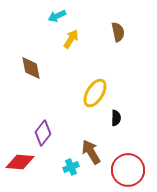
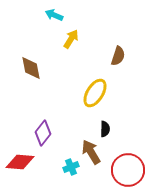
cyan arrow: moved 3 px left, 1 px up; rotated 48 degrees clockwise
brown semicircle: moved 24 px down; rotated 30 degrees clockwise
black semicircle: moved 11 px left, 11 px down
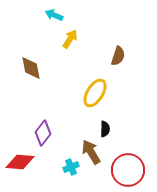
yellow arrow: moved 1 px left
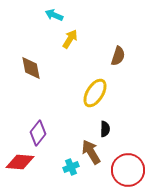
purple diamond: moved 5 px left
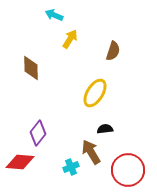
brown semicircle: moved 5 px left, 5 px up
brown diamond: rotated 10 degrees clockwise
black semicircle: rotated 98 degrees counterclockwise
